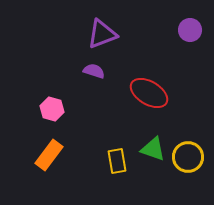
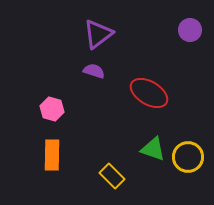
purple triangle: moved 4 px left; rotated 16 degrees counterclockwise
orange rectangle: moved 3 px right; rotated 36 degrees counterclockwise
yellow rectangle: moved 5 px left, 15 px down; rotated 35 degrees counterclockwise
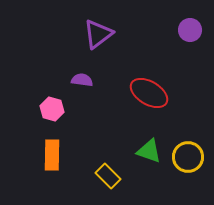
purple semicircle: moved 12 px left, 9 px down; rotated 10 degrees counterclockwise
green triangle: moved 4 px left, 2 px down
yellow rectangle: moved 4 px left
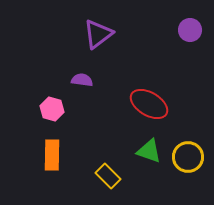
red ellipse: moved 11 px down
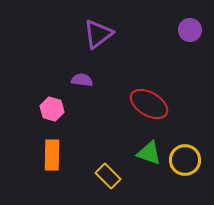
green triangle: moved 2 px down
yellow circle: moved 3 px left, 3 px down
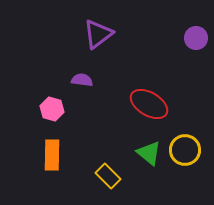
purple circle: moved 6 px right, 8 px down
green triangle: rotated 20 degrees clockwise
yellow circle: moved 10 px up
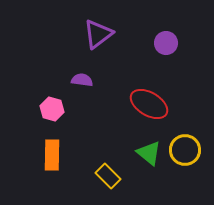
purple circle: moved 30 px left, 5 px down
